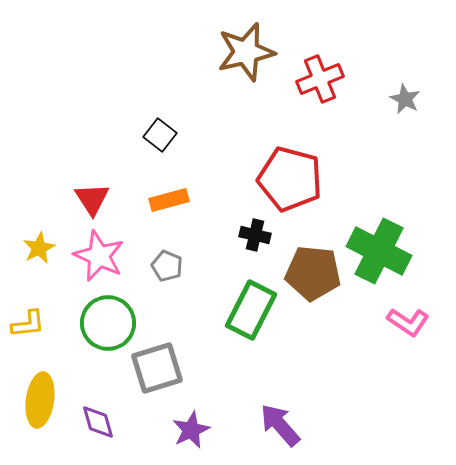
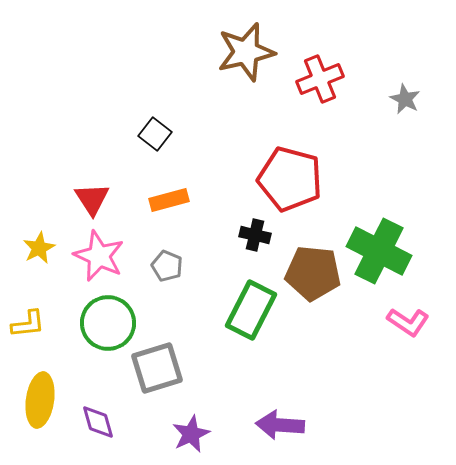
black square: moved 5 px left, 1 px up
purple arrow: rotated 45 degrees counterclockwise
purple star: moved 4 px down
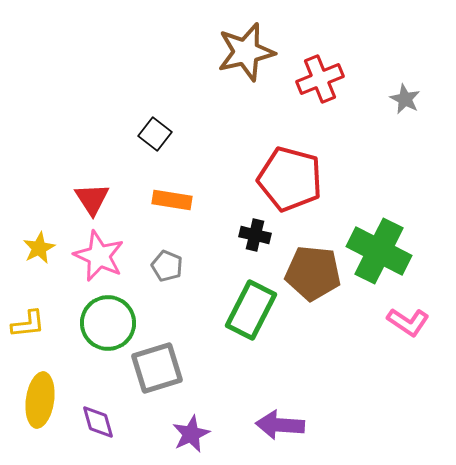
orange rectangle: moved 3 px right; rotated 24 degrees clockwise
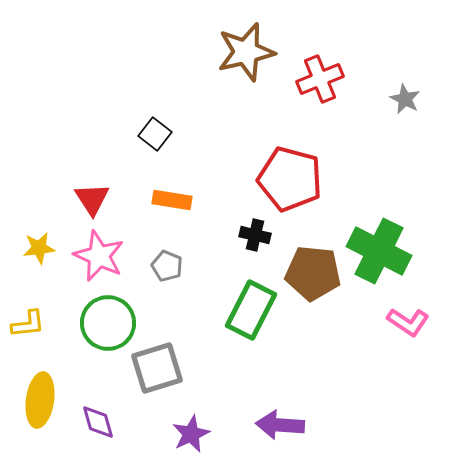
yellow star: rotated 20 degrees clockwise
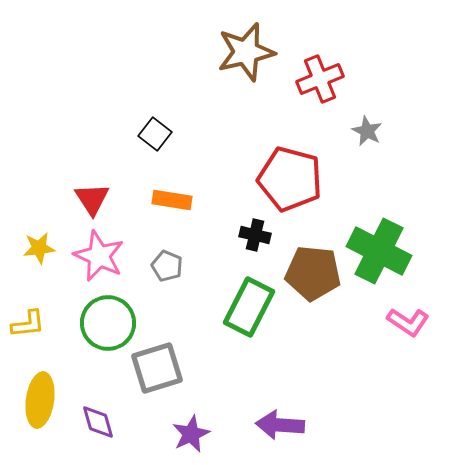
gray star: moved 38 px left, 32 px down
green rectangle: moved 2 px left, 3 px up
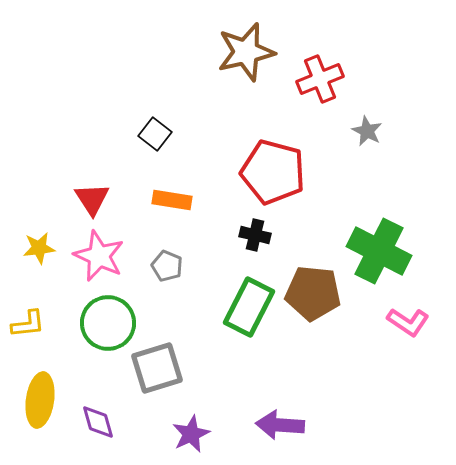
red pentagon: moved 17 px left, 7 px up
brown pentagon: moved 20 px down
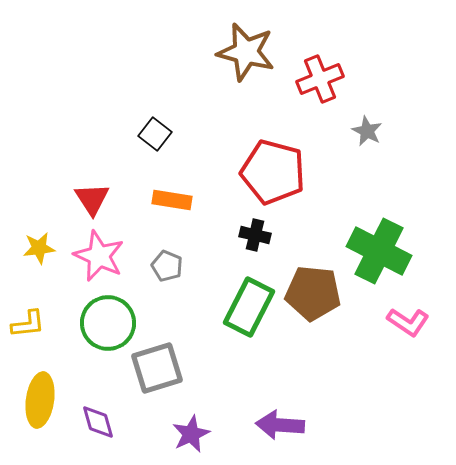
brown star: rotated 28 degrees clockwise
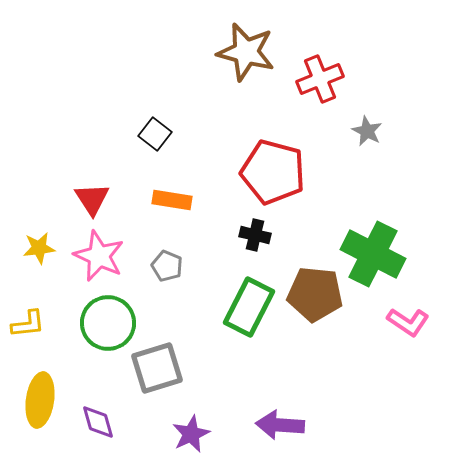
green cross: moved 6 px left, 3 px down
brown pentagon: moved 2 px right, 1 px down
